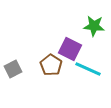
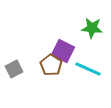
green star: moved 2 px left, 2 px down
purple square: moved 7 px left, 2 px down
gray square: moved 1 px right
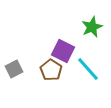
green star: moved 1 px up; rotated 30 degrees counterclockwise
brown pentagon: moved 5 px down
cyan line: rotated 24 degrees clockwise
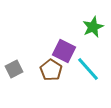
green star: moved 1 px right
purple square: moved 1 px right
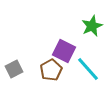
green star: moved 1 px left, 1 px up
brown pentagon: rotated 10 degrees clockwise
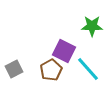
green star: rotated 25 degrees clockwise
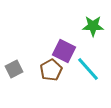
green star: moved 1 px right
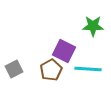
cyan line: rotated 44 degrees counterclockwise
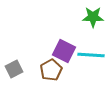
green star: moved 9 px up
cyan line: moved 3 px right, 14 px up
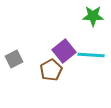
green star: moved 1 px up
purple square: rotated 25 degrees clockwise
gray square: moved 10 px up
